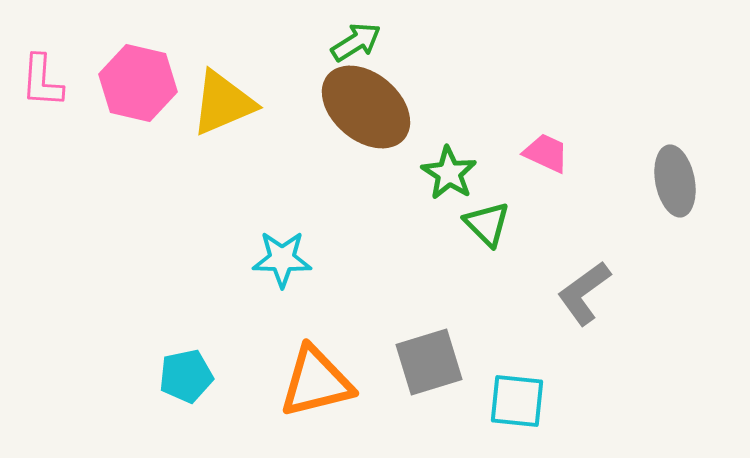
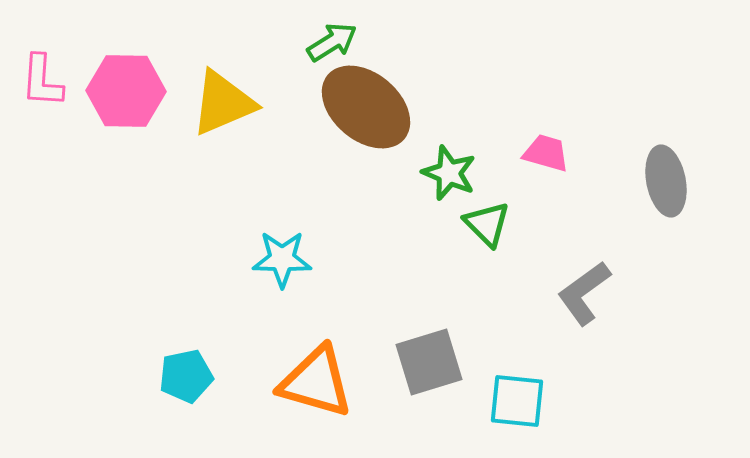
green arrow: moved 24 px left
pink hexagon: moved 12 px left, 8 px down; rotated 12 degrees counterclockwise
pink trapezoid: rotated 9 degrees counterclockwise
green star: rotated 10 degrees counterclockwise
gray ellipse: moved 9 px left
orange triangle: rotated 30 degrees clockwise
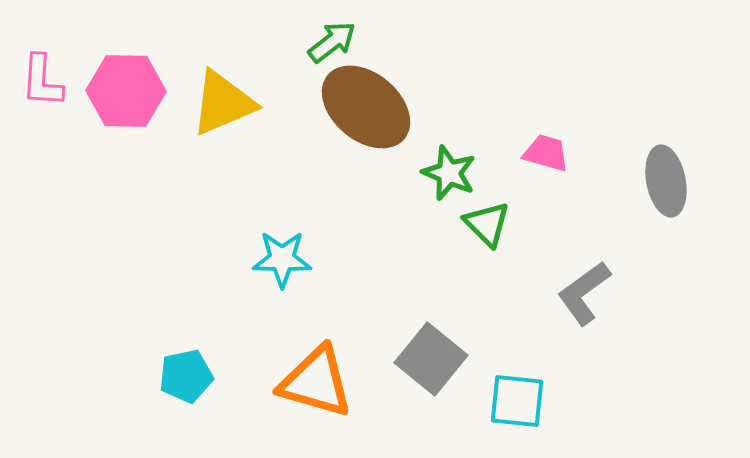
green arrow: rotated 6 degrees counterclockwise
gray square: moved 2 px right, 3 px up; rotated 34 degrees counterclockwise
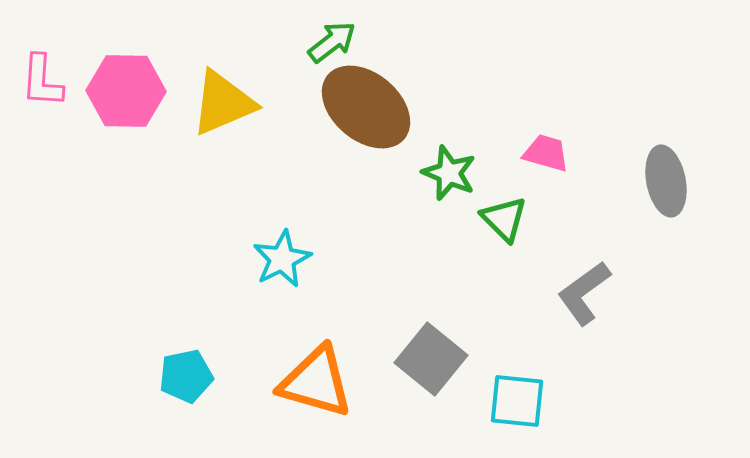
green triangle: moved 17 px right, 5 px up
cyan star: rotated 28 degrees counterclockwise
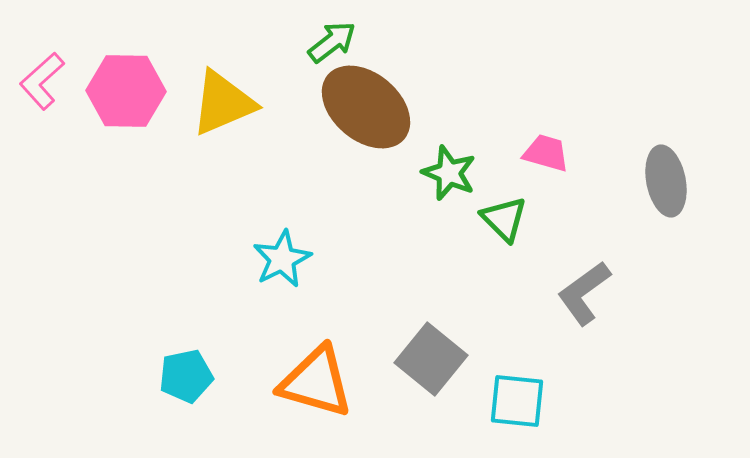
pink L-shape: rotated 44 degrees clockwise
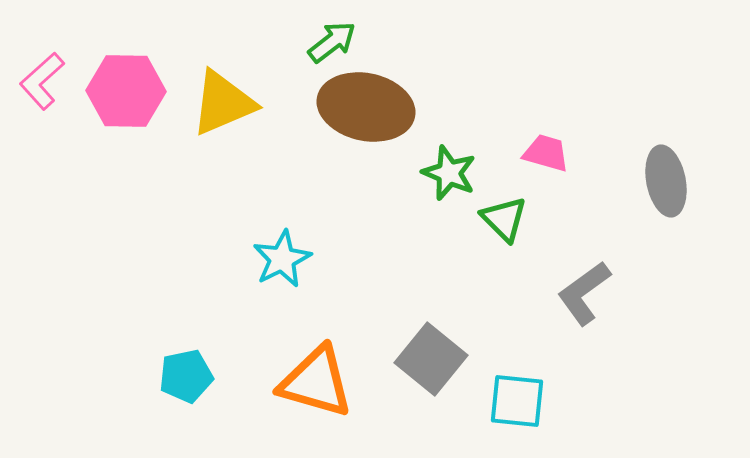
brown ellipse: rotated 28 degrees counterclockwise
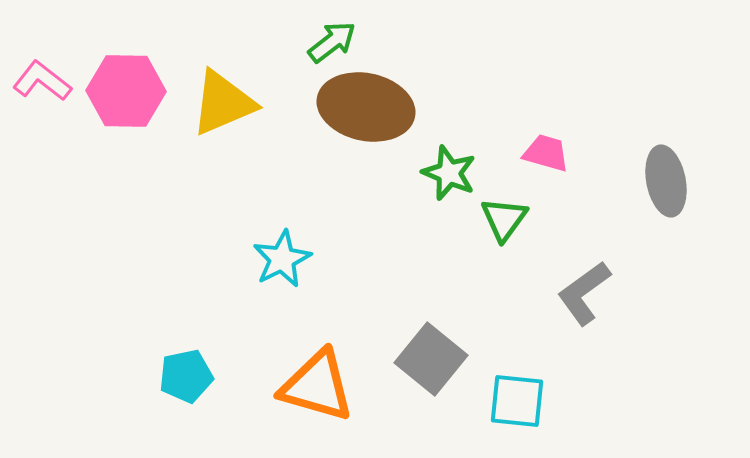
pink L-shape: rotated 80 degrees clockwise
green triangle: rotated 21 degrees clockwise
orange triangle: moved 1 px right, 4 px down
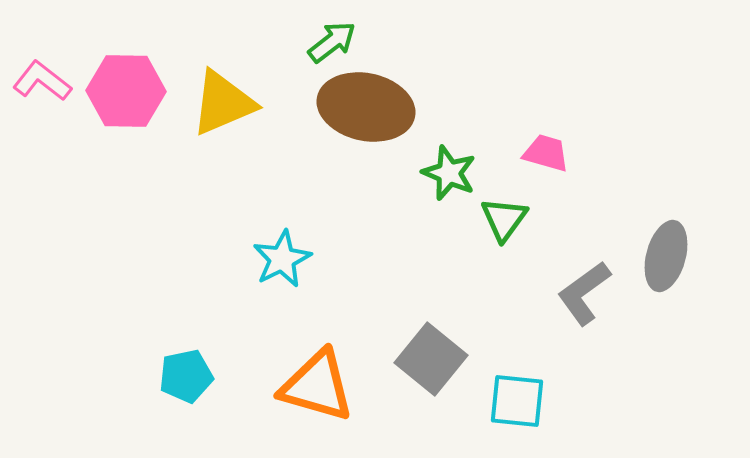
gray ellipse: moved 75 px down; rotated 26 degrees clockwise
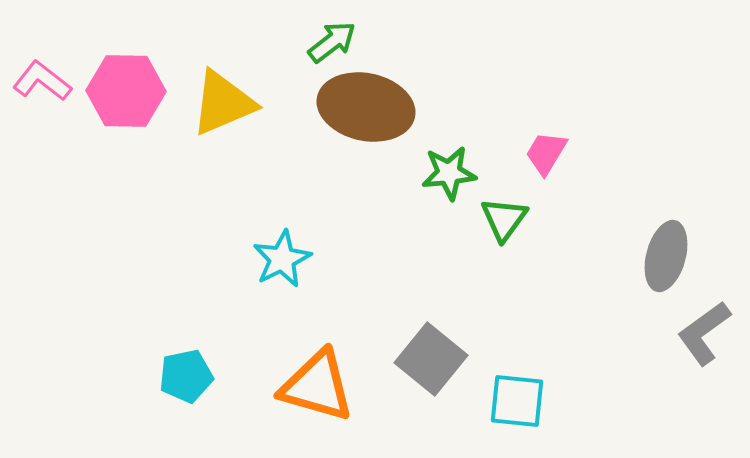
pink trapezoid: rotated 75 degrees counterclockwise
green star: rotated 28 degrees counterclockwise
gray L-shape: moved 120 px right, 40 px down
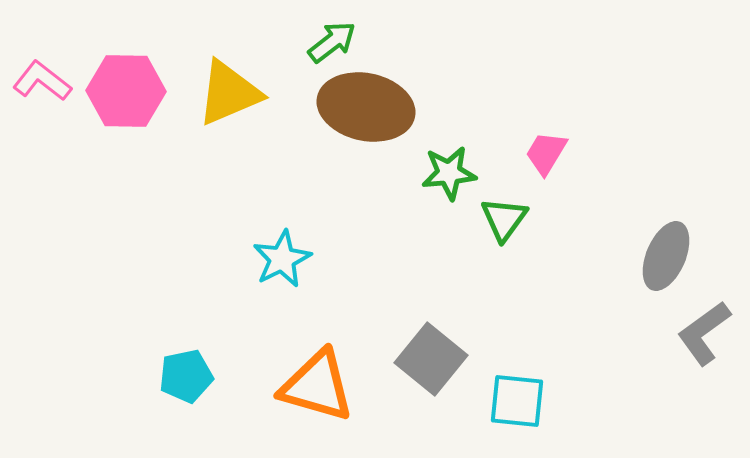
yellow triangle: moved 6 px right, 10 px up
gray ellipse: rotated 8 degrees clockwise
